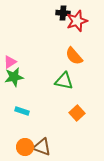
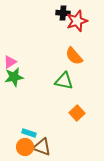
cyan rectangle: moved 7 px right, 22 px down
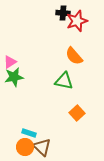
brown triangle: rotated 24 degrees clockwise
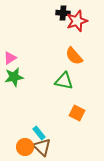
pink triangle: moved 4 px up
orange square: rotated 21 degrees counterclockwise
cyan rectangle: moved 10 px right; rotated 32 degrees clockwise
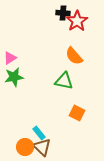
red star: rotated 15 degrees counterclockwise
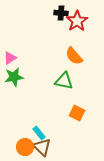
black cross: moved 2 px left
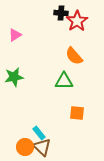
pink triangle: moved 5 px right, 23 px up
green triangle: rotated 12 degrees counterclockwise
orange square: rotated 21 degrees counterclockwise
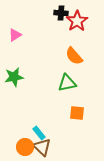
green triangle: moved 3 px right, 2 px down; rotated 12 degrees counterclockwise
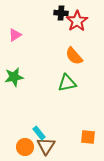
orange square: moved 11 px right, 24 px down
brown triangle: moved 4 px right, 1 px up; rotated 18 degrees clockwise
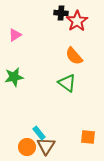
green triangle: rotated 48 degrees clockwise
orange circle: moved 2 px right
